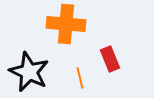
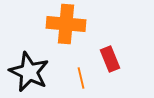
orange line: moved 1 px right
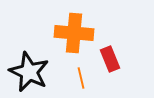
orange cross: moved 8 px right, 9 px down
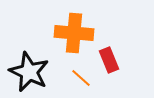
red rectangle: moved 1 px left, 1 px down
orange line: rotated 35 degrees counterclockwise
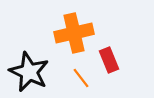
orange cross: rotated 18 degrees counterclockwise
orange line: rotated 10 degrees clockwise
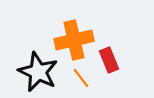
orange cross: moved 7 px down
black star: moved 9 px right
